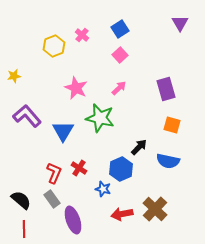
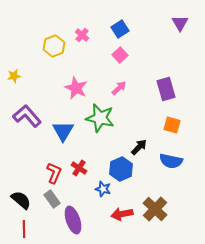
blue semicircle: moved 3 px right
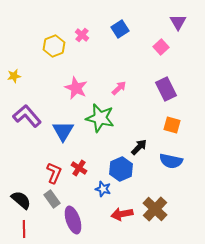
purple triangle: moved 2 px left, 1 px up
pink square: moved 41 px right, 8 px up
purple rectangle: rotated 10 degrees counterclockwise
